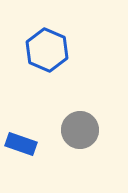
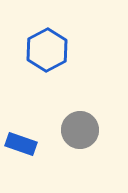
blue hexagon: rotated 9 degrees clockwise
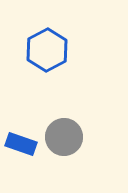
gray circle: moved 16 px left, 7 px down
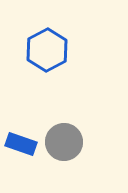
gray circle: moved 5 px down
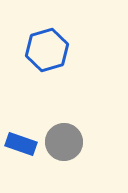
blue hexagon: rotated 12 degrees clockwise
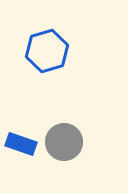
blue hexagon: moved 1 px down
